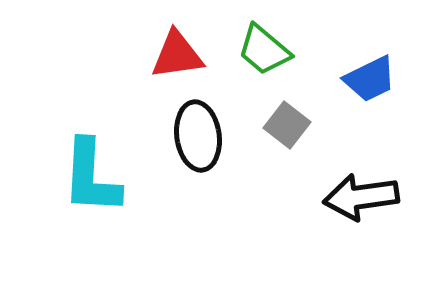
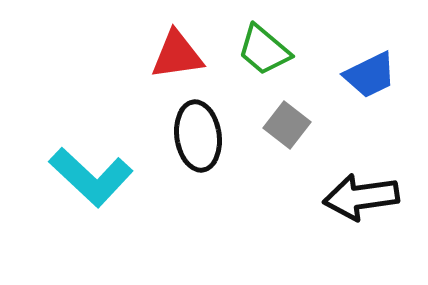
blue trapezoid: moved 4 px up
cyan L-shape: rotated 50 degrees counterclockwise
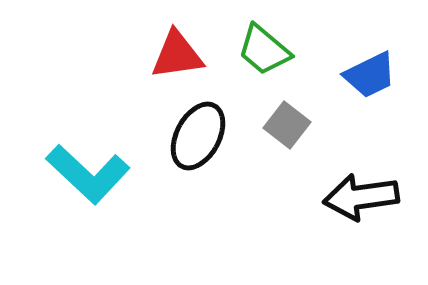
black ellipse: rotated 36 degrees clockwise
cyan L-shape: moved 3 px left, 3 px up
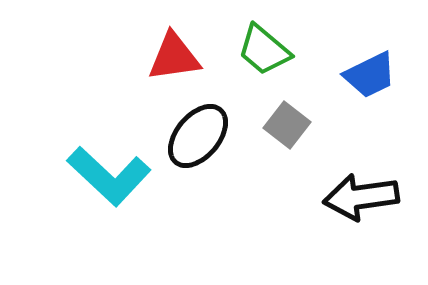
red triangle: moved 3 px left, 2 px down
black ellipse: rotated 12 degrees clockwise
cyan L-shape: moved 21 px right, 2 px down
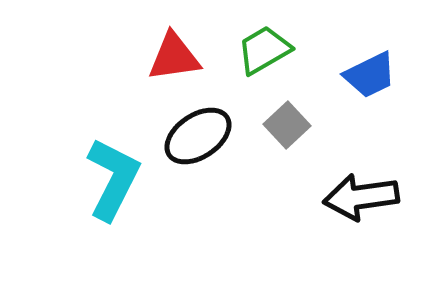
green trapezoid: rotated 110 degrees clockwise
gray square: rotated 9 degrees clockwise
black ellipse: rotated 16 degrees clockwise
cyan L-shape: moved 4 px right, 3 px down; rotated 106 degrees counterclockwise
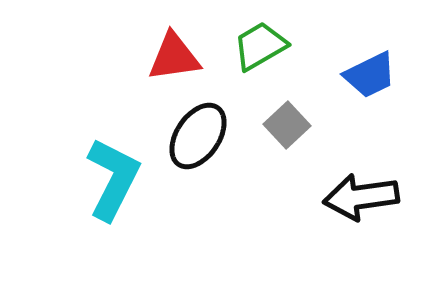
green trapezoid: moved 4 px left, 4 px up
black ellipse: rotated 22 degrees counterclockwise
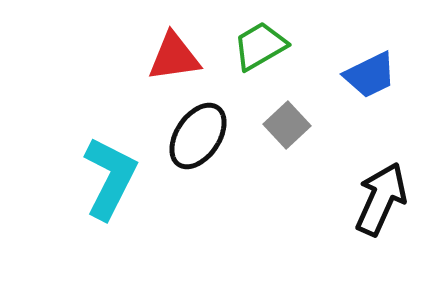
cyan L-shape: moved 3 px left, 1 px up
black arrow: moved 20 px right, 2 px down; rotated 122 degrees clockwise
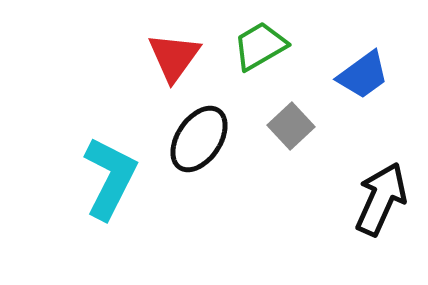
red triangle: rotated 46 degrees counterclockwise
blue trapezoid: moved 7 px left; rotated 10 degrees counterclockwise
gray square: moved 4 px right, 1 px down
black ellipse: moved 1 px right, 3 px down
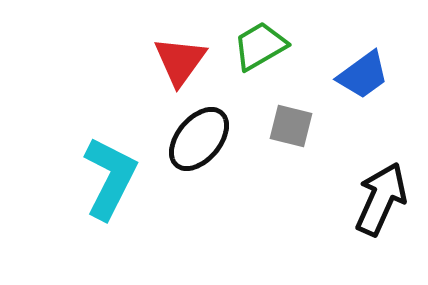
red triangle: moved 6 px right, 4 px down
gray square: rotated 33 degrees counterclockwise
black ellipse: rotated 6 degrees clockwise
